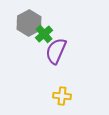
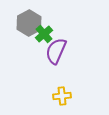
yellow cross: rotated 12 degrees counterclockwise
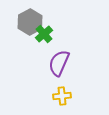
gray hexagon: moved 1 px right, 1 px up
purple semicircle: moved 3 px right, 12 px down
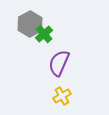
gray hexagon: moved 2 px down
yellow cross: rotated 24 degrees counterclockwise
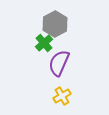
gray hexagon: moved 25 px right
green cross: moved 9 px down
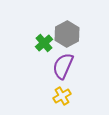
gray hexagon: moved 12 px right, 10 px down
purple semicircle: moved 4 px right, 3 px down
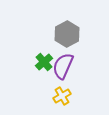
green cross: moved 19 px down
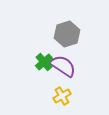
gray hexagon: rotated 10 degrees clockwise
purple semicircle: rotated 100 degrees clockwise
